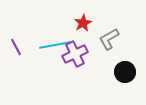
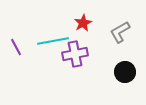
gray L-shape: moved 11 px right, 7 px up
cyan line: moved 2 px left, 4 px up
purple cross: rotated 15 degrees clockwise
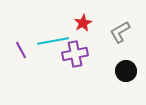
purple line: moved 5 px right, 3 px down
black circle: moved 1 px right, 1 px up
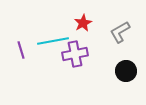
purple line: rotated 12 degrees clockwise
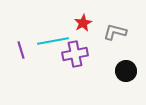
gray L-shape: moved 5 px left; rotated 45 degrees clockwise
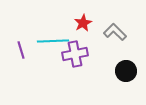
gray L-shape: rotated 30 degrees clockwise
cyan line: rotated 8 degrees clockwise
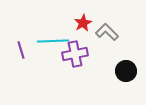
gray L-shape: moved 8 px left
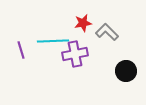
red star: rotated 18 degrees clockwise
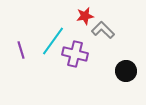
red star: moved 2 px right, 7 px up
gray L-shape: moved 4 px left, 2 px up
cyan line: rotated 52 degrees counterclockwise
purple cross: rotated 25 degrees clockwise
